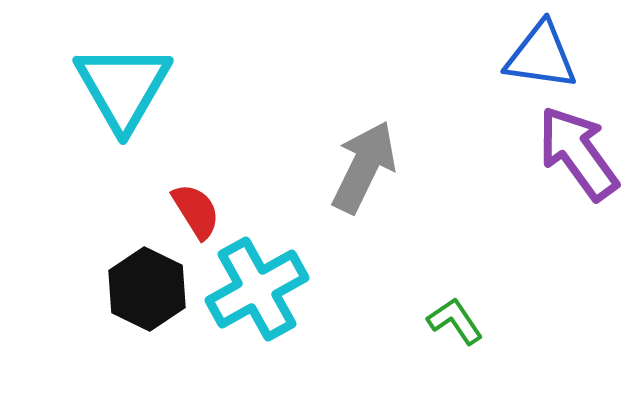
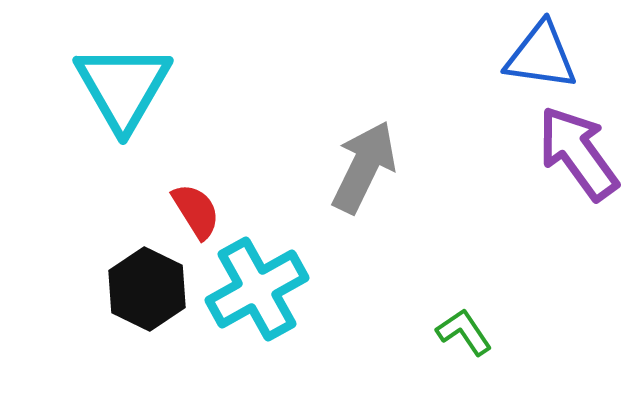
green L-shape: moved 9 px right, 11 px down
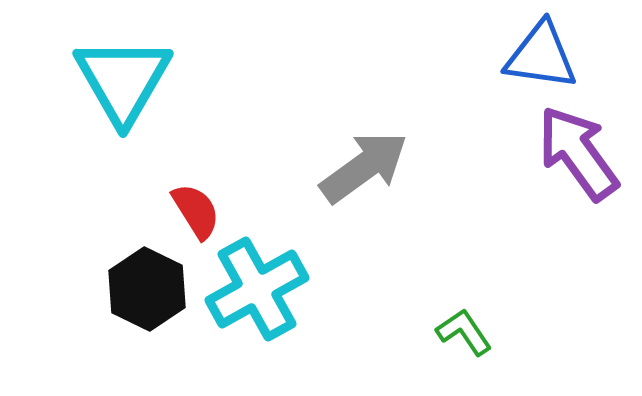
cyan triangle: moved 7 px up
gray arrow: rotated 28 degrees clockwise
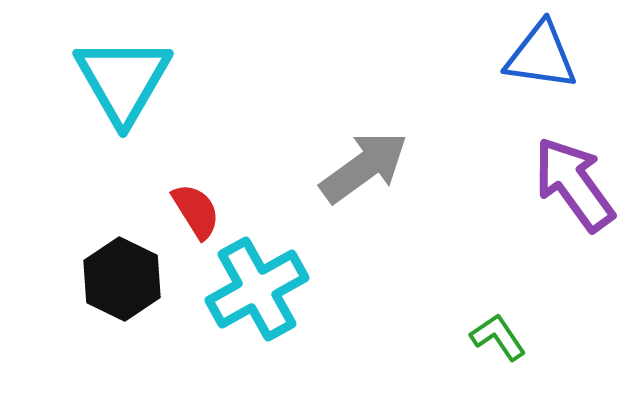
purple arrow: moved 4 px left, 31 px down
black hexagon: moved 25 px left, 10 px up
green L-shape: moved 34 px right, 5 px down
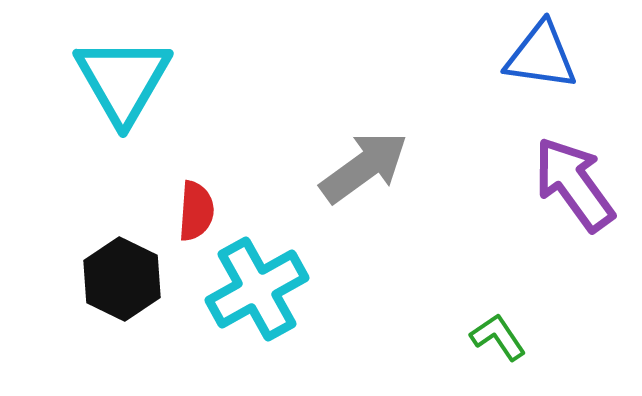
red semicircle: rotated 36 degrees clockwise
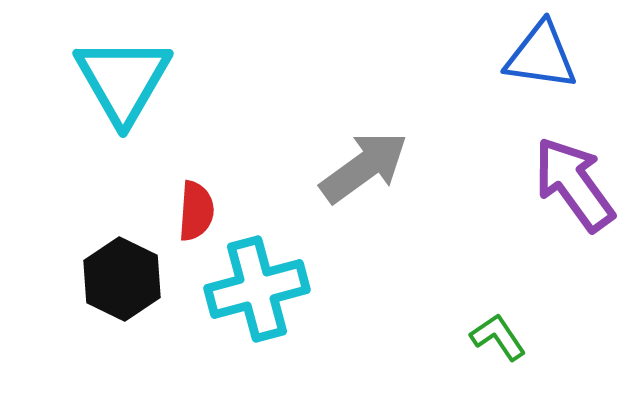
cyan cross: rotated 14 degrees clockwise
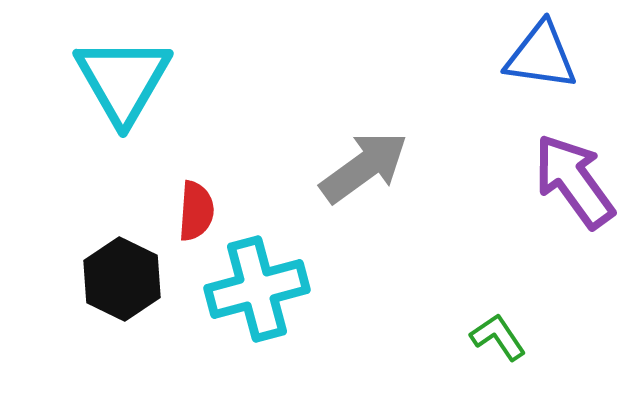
purple arrow: moved 3 px up
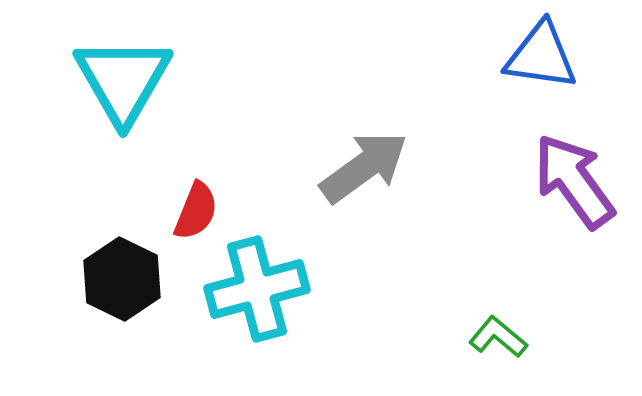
red semicircle: rotated 18 degrees clockwise
green L-shape: rotated 16 degrees counterclockwise
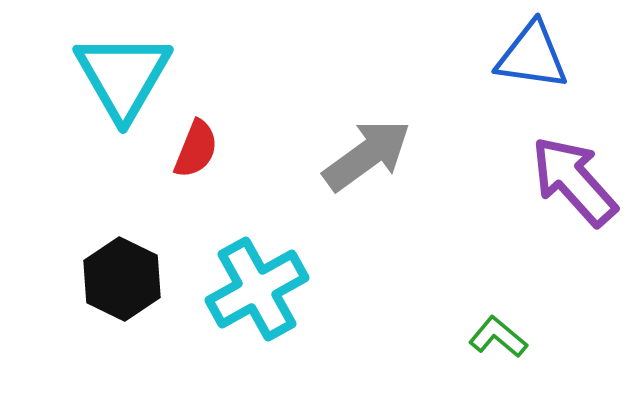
blue triangle: moved 9 px left
cyan triangle: moved 4 px up
gray arrow: moved 3 px right, 12 px up
purple arrow: rotated 6 degrees counterclockwise
red semicircle: moved 62 px up
cyan cross: rotated 14 degrees counterclockwise
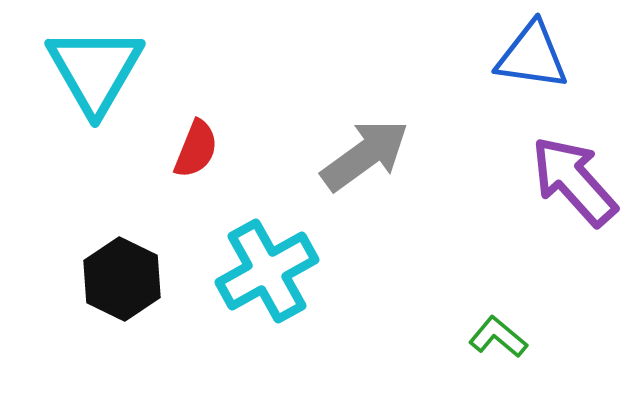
cyan triangle: moved 28 px left, 6 px up
gray arrow: moved 2 px left
cyan cross: moved 10 px right, 18 px up
